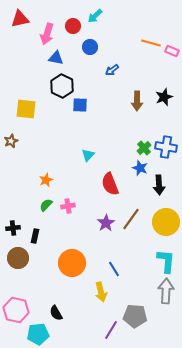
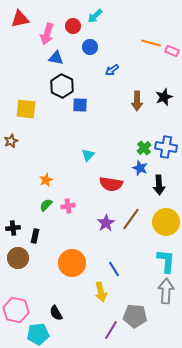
red semicircle: moved 1 px right; rotated 60 degrees counterclockwise
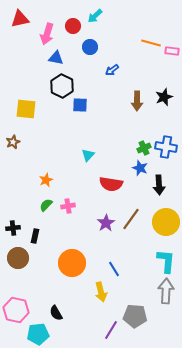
pink rectangle: rotated 16 degrees counterclockwise
brown star: moved 2 px right, 1 px down
green cross: rotated 16 degrees clockwise
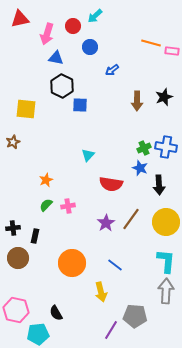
blue line: moved 1 px right, 4 px up; rotated 21 degrees counterclockwise
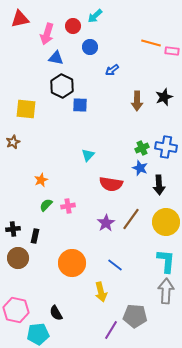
green cross: moved 2 px left
orange star: moved 5 px left
black cross: moved 1 px down
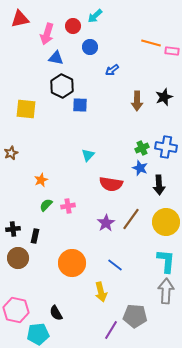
brown star: moved 2 px left, 11 px down
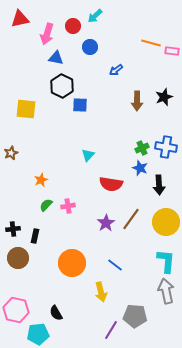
blue arrow: moved 4 px right
gray arrow: rotated 15 degrees counterclockwise
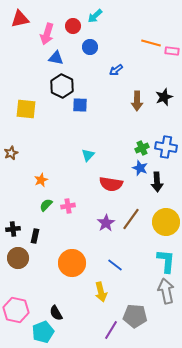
black arrow: moved 2 px left, 3 px up
cyan pentagon: moved 5 px right, 2 px up; rotated 15 degrees counterclockwise
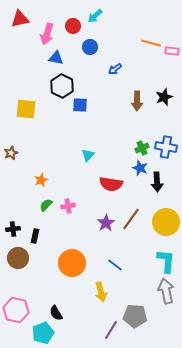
blue arrow: moved 1 px left, 1 px up
cyan pentagon: moved 1 px down
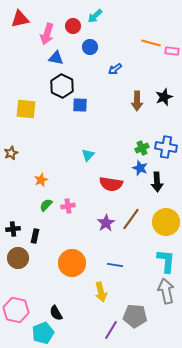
blue line: rotated 28 degrees counterclockwise
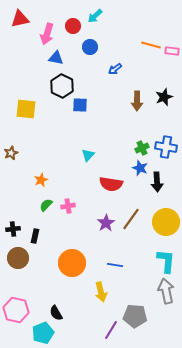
orange line: moved 2 px down
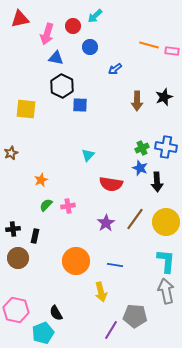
orange line: moved 2 px left
brown line: moved 4 px right
orange circle: moved 4 px right, 2 px up
